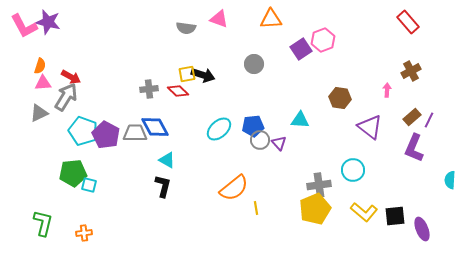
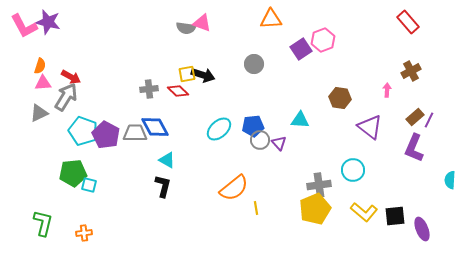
pink triangle at (219, 19): moved 17 px left, 4 px down
brown rectangle at (412, 117): moved 3 px right
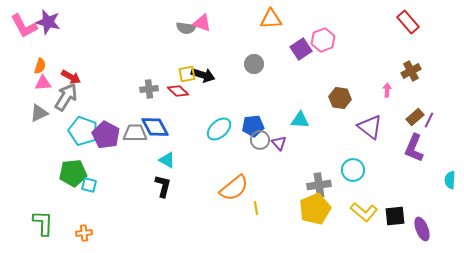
green L-shape at (43, 223): rotated 12 degrees counterclockwise
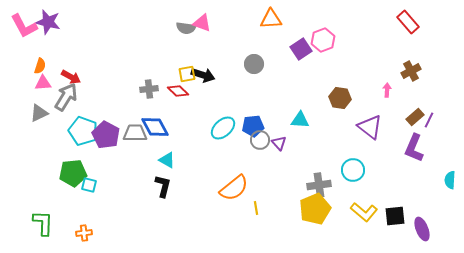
cyan ellipse at (219, 129): moved 4 px right, 1 px up
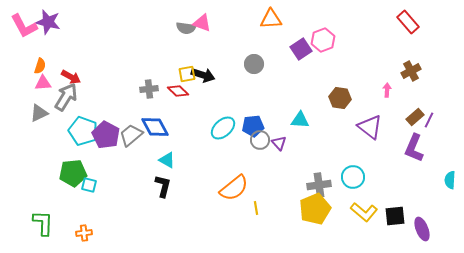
gray trapezoid at (135, 133): moved 4 px left, 2 px down; rotated 40 degrees counterclockwise
cyan circle at (353, 170): moved 7 px down
